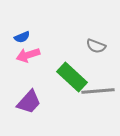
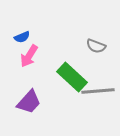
pink arrow: moved 1 px right, 1 px down; rotated 40 degrees counterclockwise
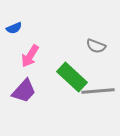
blue semicircle: moved 8 px left, 9 px up
pink arrow: moved 1 px right
purple trapezoid: moved 5 px left, 11 px up
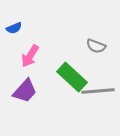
purple trapezoid: moved 1 px right
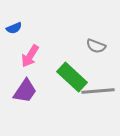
purple trapezoid: rotated 8 degrees counterclockwise
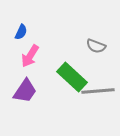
blue semicircle: moved 7 px right, 4 px down; rotated 42 degrees counterclockwise
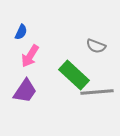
green rectangle: moved 2 px right, 2 px up
gray line: moved 1 px left, 1 px down
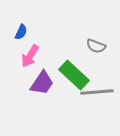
purple trapezoid: moved 17 px right, 8 px up
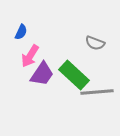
gray semicircle: moved 1 px left, 3 px up
purple trapezoid: moved 9 px up
